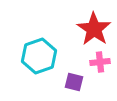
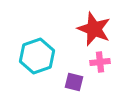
red star: rotated 12 degrees counterclockwise
cyan hexagon: moved 2 px left
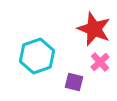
pink cross: rotated 36 degrees counterclockwise
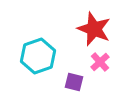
cyan hexagon: moved 1 px right
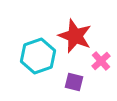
red star: moved 19 px left, 7 px down
pink cross: moved 1 px right, 1 px up
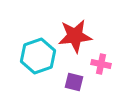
red star: rotated 28 degrees counterclockwise
pink cross: moved 3 px down; rotated 36 degrees counterclockwise
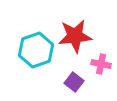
cyan hexagon: moved 2 px left, 6 px up
purple square: rotated 24 degrees clockwise
